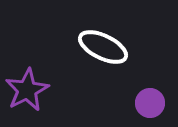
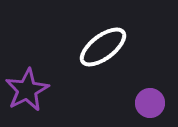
white ellipse: rotated 63 degrees counterclockwise
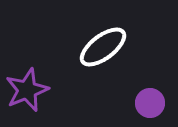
purple star: rotated 6 degrees clockwise
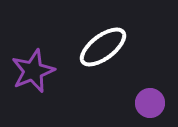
purple star: moved 6 px right, 19 px up
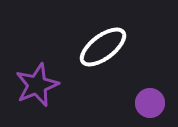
purple star: moved 4 px right, 14 px down
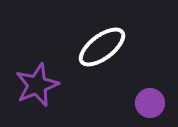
white ellipse: moved 1 px left
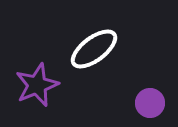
white ellipse: moved 8 px left, 2 px down
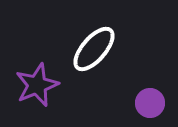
white ellipse: rotated 12 degrees counterclockwise
